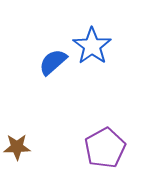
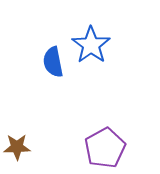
blue star: moved 1 px left, 1 px up
blue semicircle: rotated 60 degrees counterclockwise
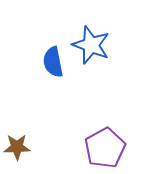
blue star: rotated 15 degrees counterclockwise
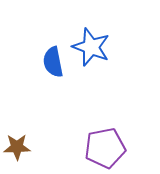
blue star: moved 2 px down
purple pentagon: rotated 18 degrees clockwise
